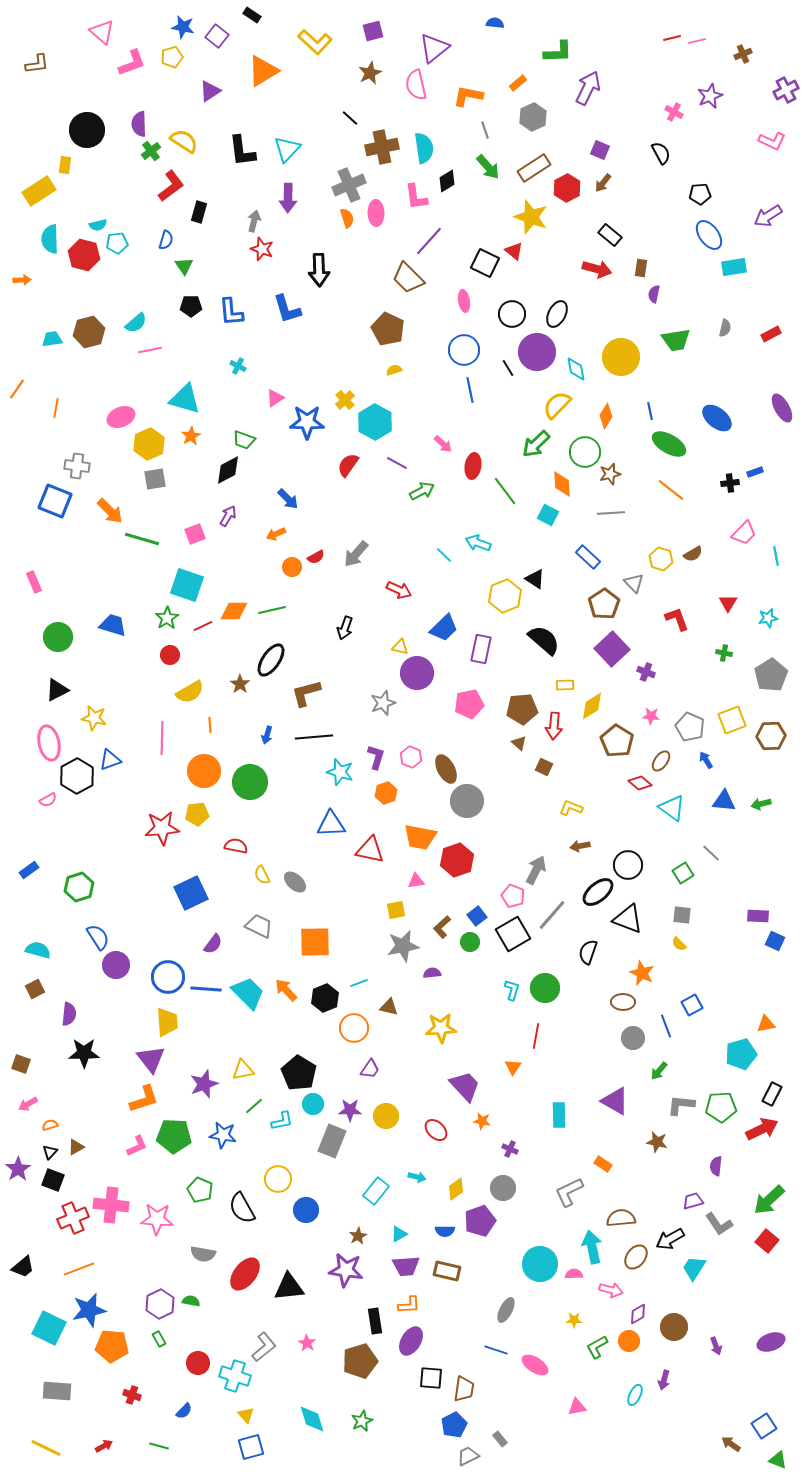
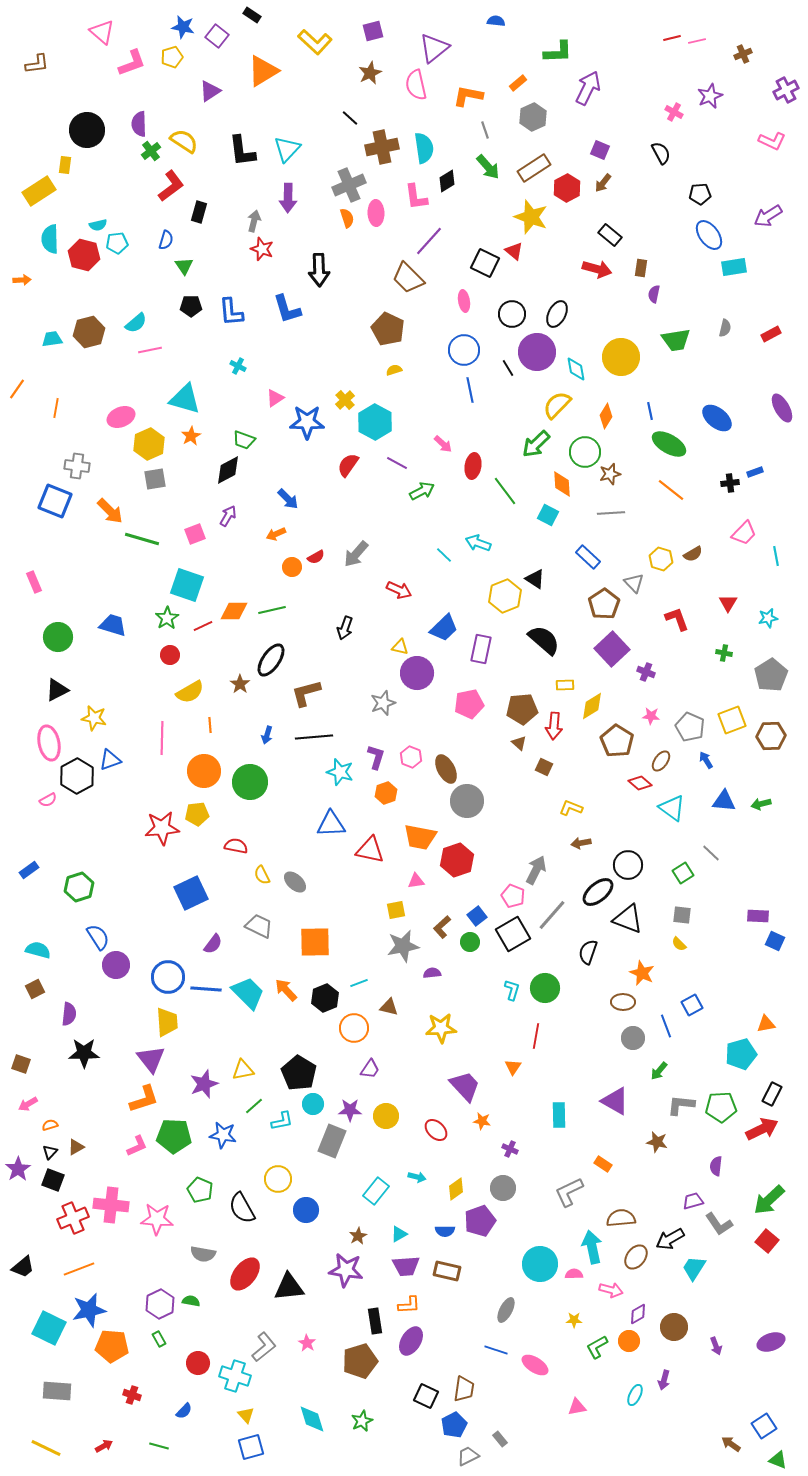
blue semicircle at (495, 23): moved 1 px right, 2 px up
brown arrow at (580, 846): moved 1 px right, 3 px up
black square at (431, 1378): moved 5 px left, 18 px down; rotated 20 degrees clockwise
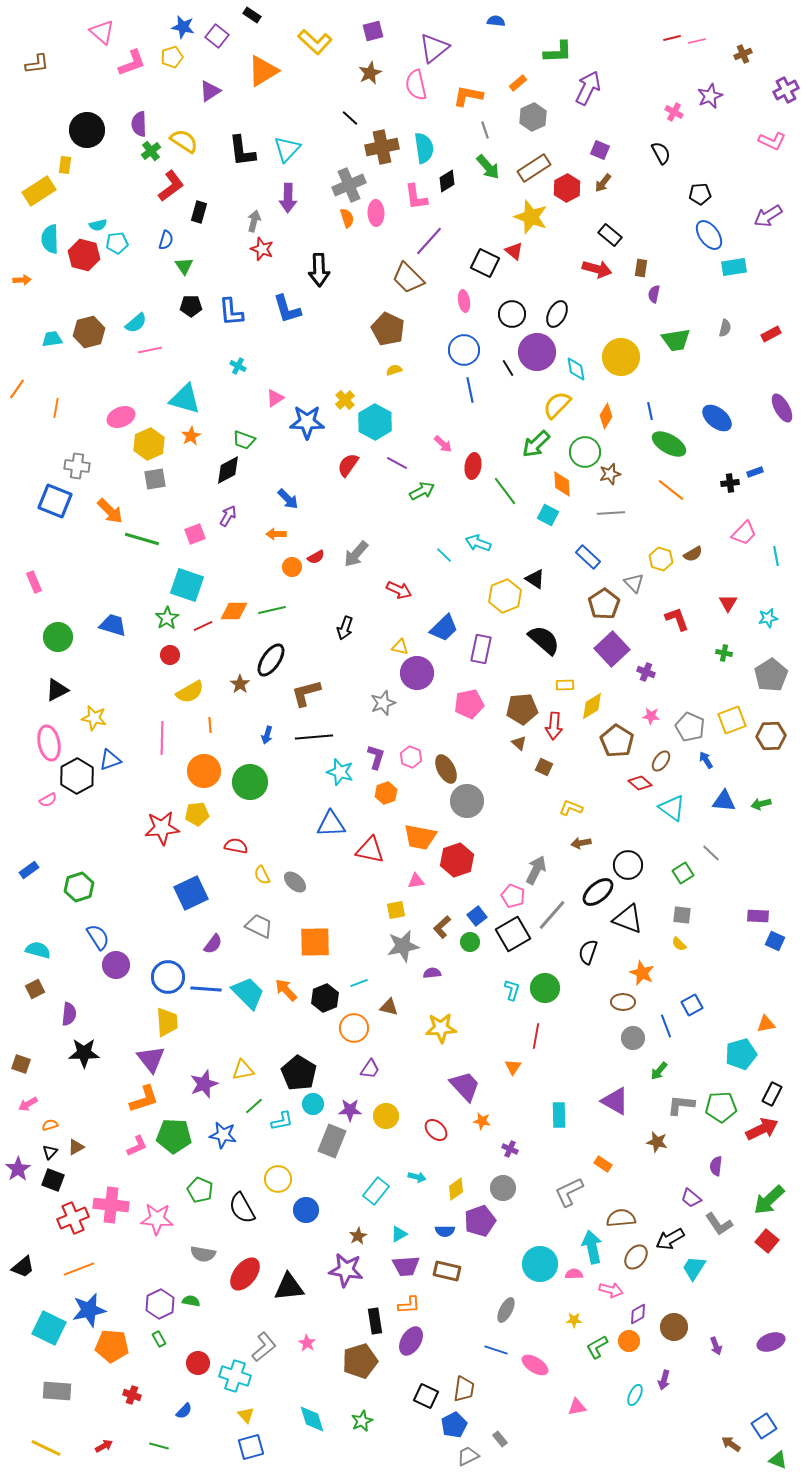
orange arrow at (276, 534): rotated 24 degrees clockwise
purple trapezoid at (693, 1201): moved 2 px left, 3 px up; rotated 125 degrees counterclockwise
